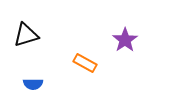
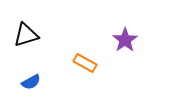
blue semicircle: moved 2 px left, 2 px up; rotated 30 degrees counterclockwise
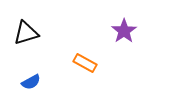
black triangle: moved 2 px up
purple star: moved 1 px left, 9 px up
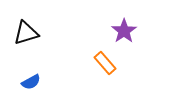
orange rectangle: moved 20 px right; rotated 20 degrees clockwise
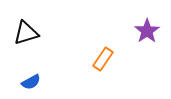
purple star: moved 23 px right
orange rectangle: moved 2 px left, 4 px up; rotated 75 degrees clockwise
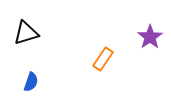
purple star: moved 3 px right, 6 px down
blue semicircle: rotated 42 degrees counterclockwise
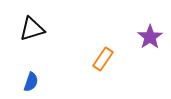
black triangle: moved 6 px right, 4 px up
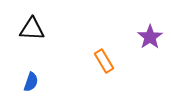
black triangle: rotated 20 degrees clockwise
orange rectangle: moved 1 px right, 2 px down; rotated 65 degrees counterclockwise
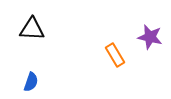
purple star: rotated 25 degrees counterclockwise
orange rectangle: moved 11 px right, 6 px up
